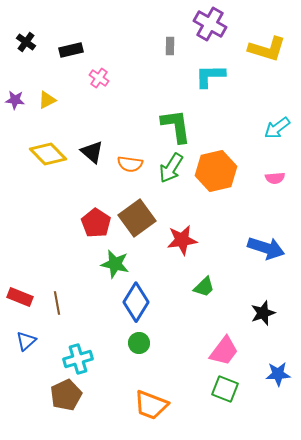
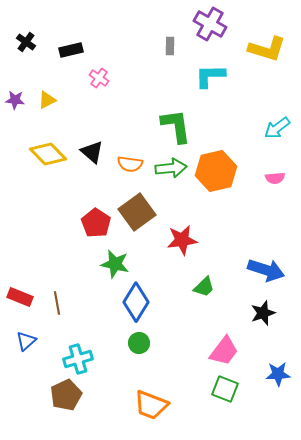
green arrow: rotated 128 degrees counterclockwise
brown square: moved 6 px up
blue arrow: moved 22 px down
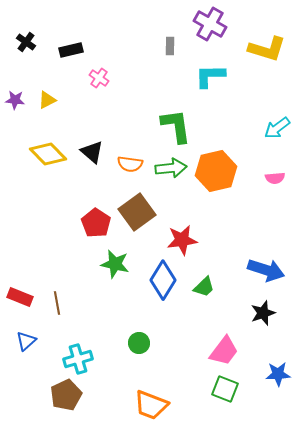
blue diamond: moved 27 px right, 22 px up
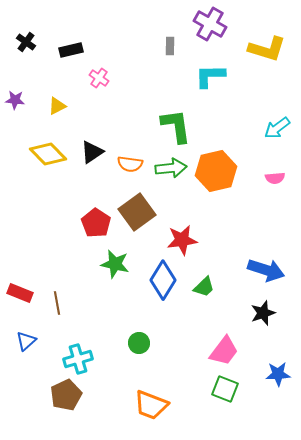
yellow triangle: moved 10 px right, 6 px down
black triangle: rotated 45 degrees clockwise
red rectangle: moved 4 px up
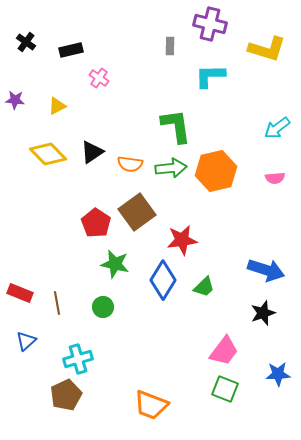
purple cross: rotated 16 degrees counterclockwise
green circle: moved 36 px left, 36 px up
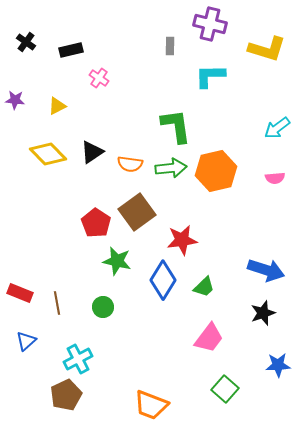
green star: moved 2 px right, 3 px up
pink trapezoid: moved 15 px left, 13 px up
cyan cross: rotated 12 degrees counterclockwise
blue star: moved 9 px up
green square: rotated 20 degrees clockwise
